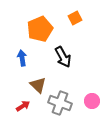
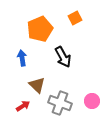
brown triangle: moved 1 px left
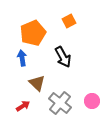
orange square: moved 6 px left, 3 px down
orange pentagon: moved 7 px left, 4 px down
brown triangle: moved 2 px up
gray cross: rotated 20 degrees clockwise
